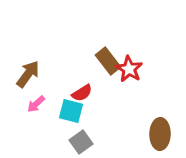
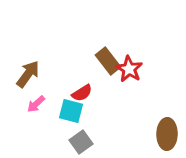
brown ellipse: moved 7 px right
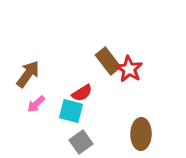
brown ellipse: moved 26 px left
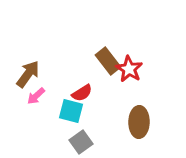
pink arrow: moved 8 px up
brown ellipse: moved 2 px left, 12 px up
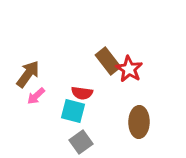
red semicircle: rotated 40 degrees clockwise
cyan square: moved 2 px right
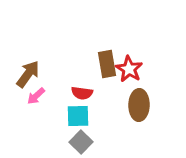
brown rectangle: moved 1 px left, 3 px down; rotated 28 degrees clockwise
cyan square: moved 5 px right, 5 px down; rotated 15 degrees counterclockwise
brown ellipse: moved 17 px up
gray square: rotated 10 degrees counterclockwise
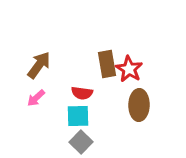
brown arrow: moved 11 px right, 9 px up
pink arrow: moved 2 px down
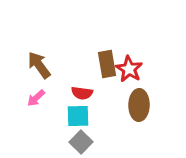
brown arrow: rotated 72 degrees counterclockwise
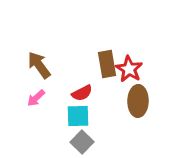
red semicircle: rotated 35 degrees counterclockwise
brown ellipse: moved 1 px left, 4 px up
gray square: moved 1 px right
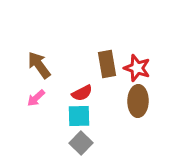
red star: moved 8 px right, 1 px up; rotated 12 degrees counterclockwise
cyan square: moved 1 px right
gray square: moved 1 px left, 1 px down
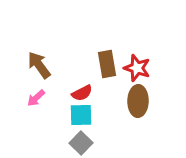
cyan square: moved 2 px right, 1 px up
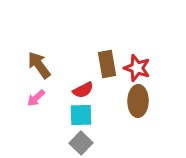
red semicircle: moved 1 px right, 3 px up
